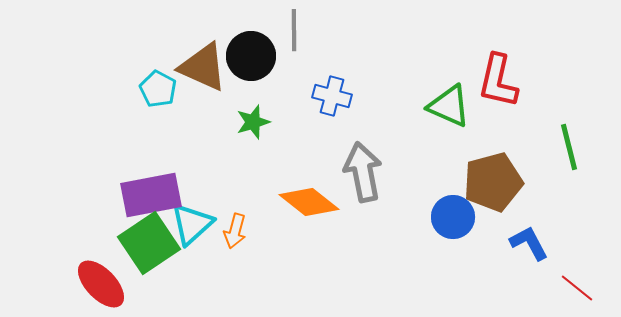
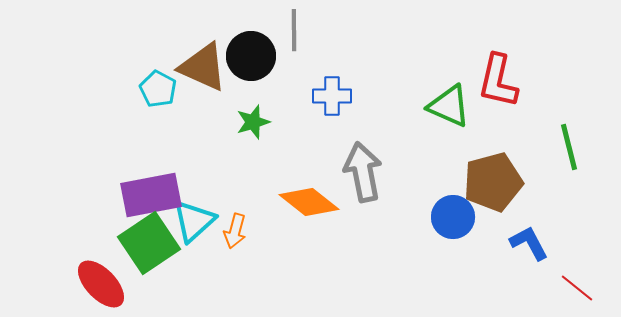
blue cross: rotated 15 degrees counterclockwise
cyan triangle: moved 2 px right, 3 px up
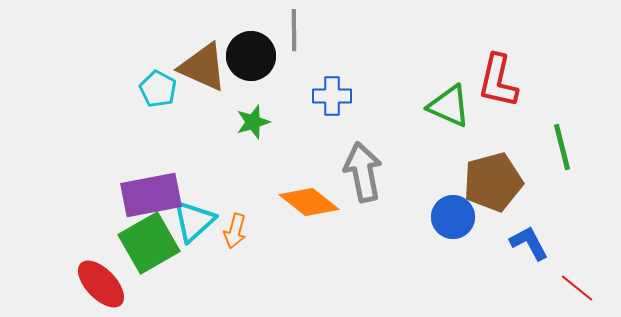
green line: moved 7 px left
green square: rotated 4 degrees clockwise
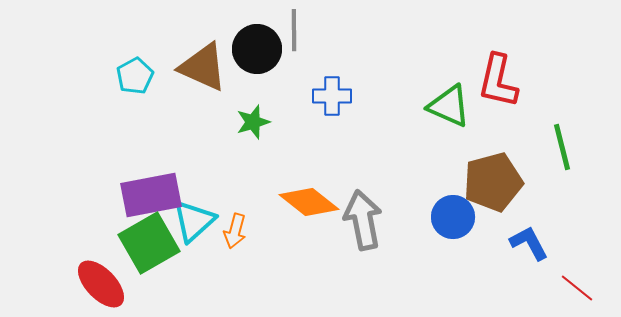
black circle: moved 6 px right, 7 px up
cyan pentagon: moved 23 px left, 13 px up; rotated 15 degrees clockwise
gray arrow: moved 48 px down
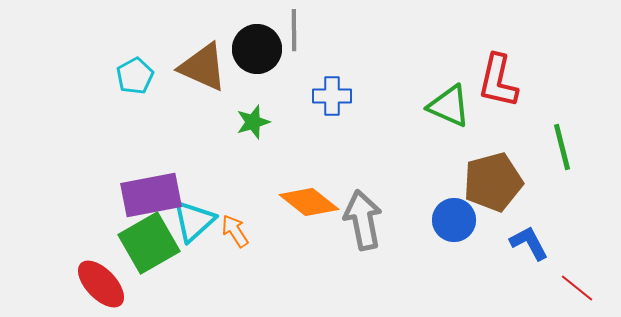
blue circle: moved 1 px right, 3 px down
orange arrow: rotated 132 degrees clockwise
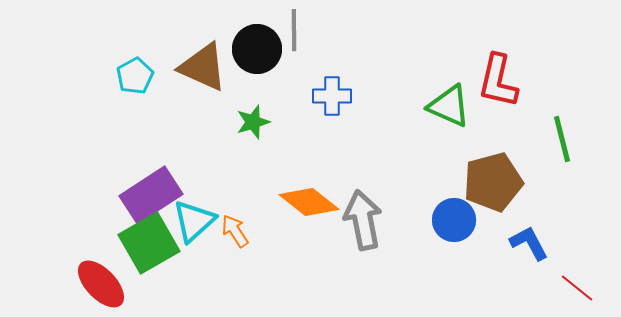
green line: moved 8 px up
purple rectangle: rotated 22 degrees counterclockwise
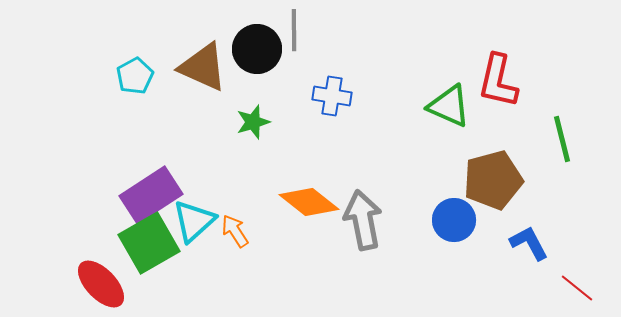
blue cross: rotated 9 degrees clockwise
brown pentagon: moved 2 px up
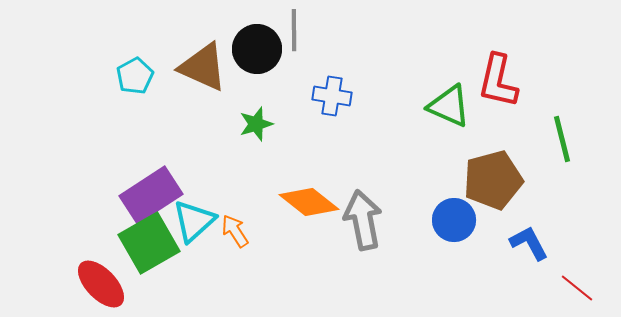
green star: moved 3 px right, 2 px down
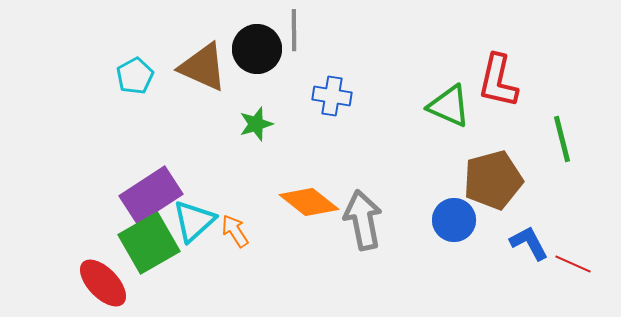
red ellipse: moved 2 px right, 1 px up
red line: moved 4 px left, 24 px up; rotated 15 degrees counterclockwise
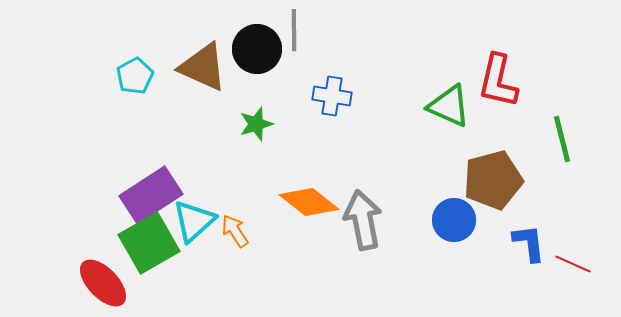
blue L-shape: rotated 21 degrees clockwise
